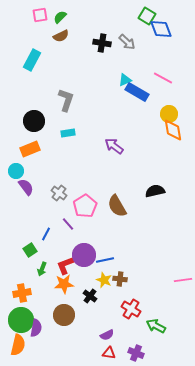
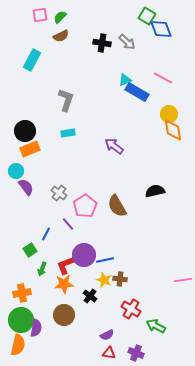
black circle at (34, 121): moved 9 px left, 10 px down
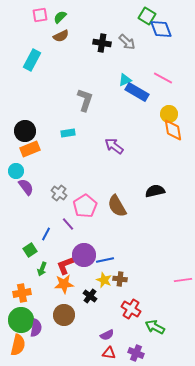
gray L-shape at (66, 100): moved 19 px right
green arrow at (156, 326): moved 1 px left, 1 px down
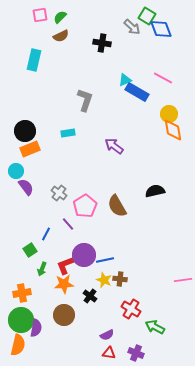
gray arrow at (127, 42): moved 5 px right, 15 px up
cyan rectangle at (32, 60): moved 2 px right; rotated 15 degrees counterclockwise
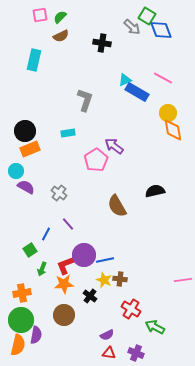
blue diamond at (161, 29): moved 1 px down
yellow circle at (169, 114): moved 1 px left, 1 px up
purple semicircle at (26, 187): rotated 24 degrees counterclockwise
pink pentagon at (85, 206): moved 11 px right, 46 px up
purple semicircle at (36, 328): moved 7 px down
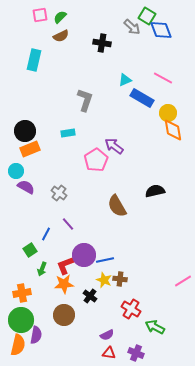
blue rectangle at (137, 92): moved 5 px right, 6 px down
pink line at (183, 280): moved 1 px down; rotated 24 degrees counterclockwise
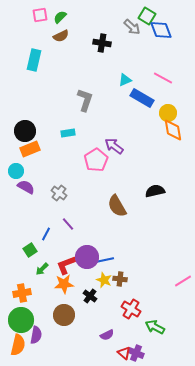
purple circle at (84, 255): moved 3 px right, 2 px down
green arrow at (42, 269): rotated 24 degrees clockwise
red triangle at (109, 353): moved 15 px right; rotated 32 degrees clockwise
